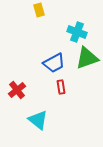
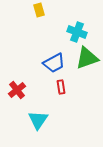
cyan triangle: rotated 25 degrees clockwise
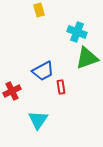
blue trapezoid: moved 11 px left, 8 px down
red cross: moved 5 px left, 1 px down; rotated 12 degrees clockwise
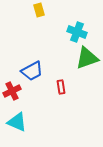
blue trapezoid: moved 11 px left
cyan triangle: moved 21 px left, 2 px down; rotated 40 degrees counterclockwise
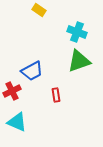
yellow rectangle: rotated 40 degrees counterclockwise
green triangle: moved 8 px left, 3 px down
red rectangle: moved 5 px left, 8 px down
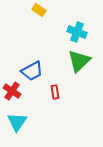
green triangle: rotated 25 degrees counterclockwise
red cross: rotated 30 degrees counterclockwise
red rectangle: moved 1 px left, 3 px up
cyan triangle: rotated 40 degrees clockwise
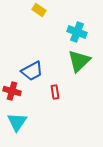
red cross: rotated 18 degrees counterclockwise
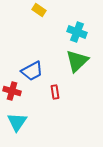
green triangle: moved 2 px left
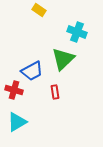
green triangle: moved 14 px left, 2 px up
red cross: moved 2 px right, 1 px up
cyan triangle: rotated 25 degrees clockwise
